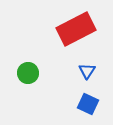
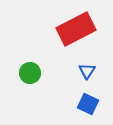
green circle: moved 2 px right
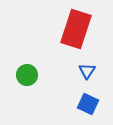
red rectangle: rotated 45 degrees counterclockwise
green circle: moved 3 px left, 2 px down
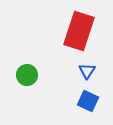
red rectangle: moved 3 px right, 2 px down
blue square: moved 3 px up
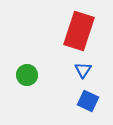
blue triangle: moved 4 px left, 1 px up
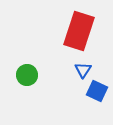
blue square: moved 9 px right, 10 px up
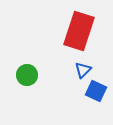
blue triangle: rotated 12 degrees clockwise
blue square: moved 1 px left
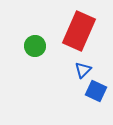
red rectangle: rotated 6 degrees clockwise
green circle: moved 8 px right, 29 px up
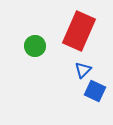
blue square: moved 1 px left
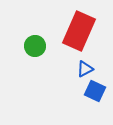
blue triangle: moved 2 px right, 1 px up; rotated 18 degrees clockwise
